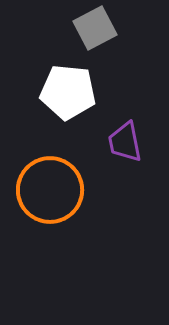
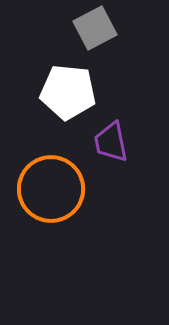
purple trapezoid: moved 14 px left
orange circle: moved 1 px right, 1 px up
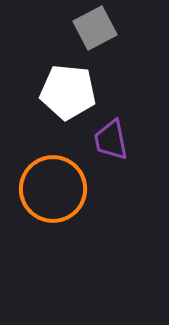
purple trapezoid: moved 2 px up
orange circle: moved 2 px right
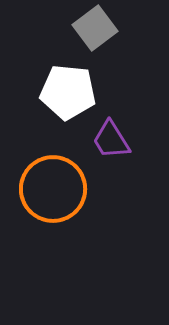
gray square: rotated 9 degrees counterclockwise
purple trapezoid: rotated 21 degrees counterclockwise
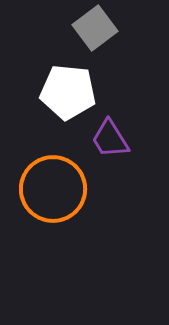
purple trapezoid: moved 1 px left, 1 px up
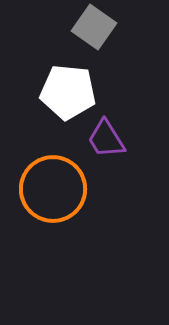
gray square: moved 1 px left, 1 px up; rotated 18 degrees counterclockwise
purple trapezoid: moved 4 px left
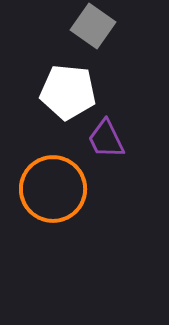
gray square: moved 1 px left, 1 px up
purple trapezoid: rotated 6 degrees clockwise
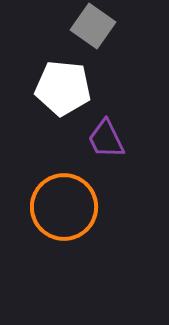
white pentagon: moved 5 px left, 4 px up
orange circle: moved 11 px right, 18 px down
